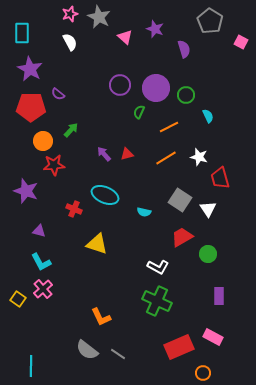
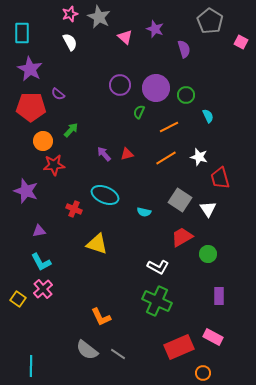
purple triangle at (39, 231): rotated 24 degrees counterclockwise
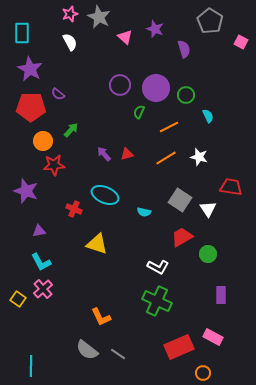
red trapezoid at (220, 178): moved 11 px right, 9 px down; rotated 115 degrees clockwise
purple rectangle at (219, 296): moved 2 px right, 1 px up
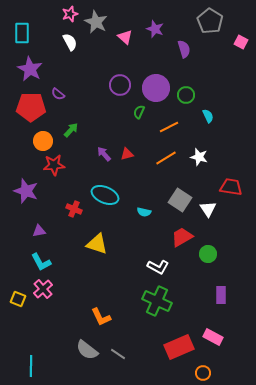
gray star at (99, 17): moved 3 px left, 5 px down
yellow square at (18, 299): rotated 14 degrees counterclockwise
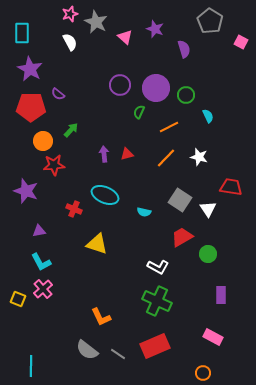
purple arrow at (104, 154): rotated 35 degrees clockwise
orange line at (166, 158): rotated 15 degrees counterclockwise
red rectangle at (179, 347): moved 24 px left, 1 px up
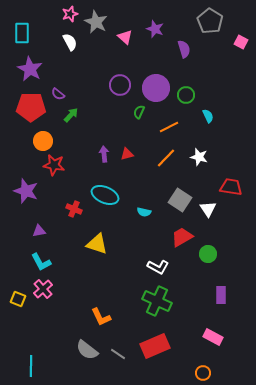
green arrow at (71, 130): moved 15 px up
red star at (54, 165): rotated 15 degrees clockwise
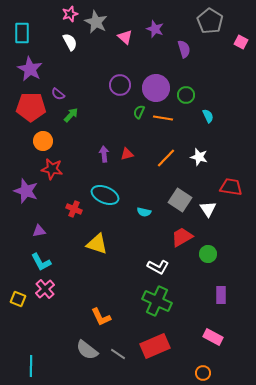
orange line at (169, 127): moved 6 px left, 9 px up; rotated 36 degrees clockwise
red star at (54, 165): moved 2 px left, 4 px down
pink cross at (43, 289): moved 2 px right
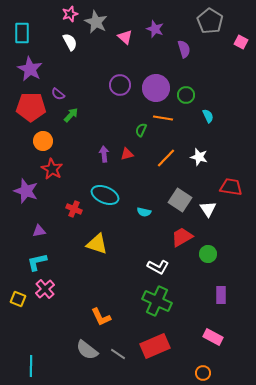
green semicircle at (139, 112): moved 2 px right, 18 px down
red star at (52, 169): rotated 20 degrees clockwise
cyan L-shape at (41, 262): moved 4 px left; rotated 105 degrees clockwise
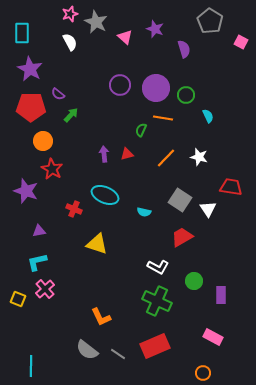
green circle at (208, 254): moved 14 px left, 27 px down
